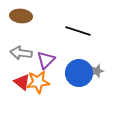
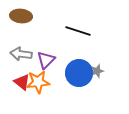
gray arrow: moved 1 px down
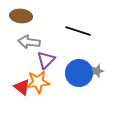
gray arrow: moved 8 px right, 12 px up
red triangle: moved 5 px down
